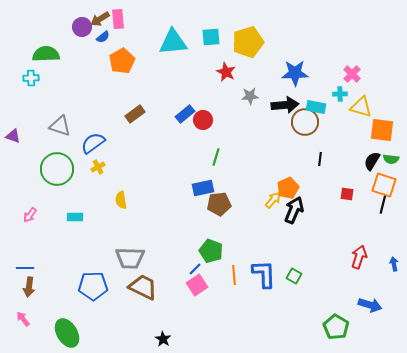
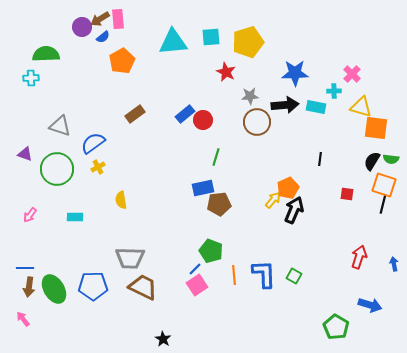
cyan cross at (340, 94): moved 6 px left, 3 px up
brown circle at (305, 122): moved 48 px left
orange square at (382, 130): moved 6 px left, 2 px up
purple triangle at (13, 136): moved 12 px right, 18 px down
green ellipse at (67, 333): moved 13 px left, 44 px up
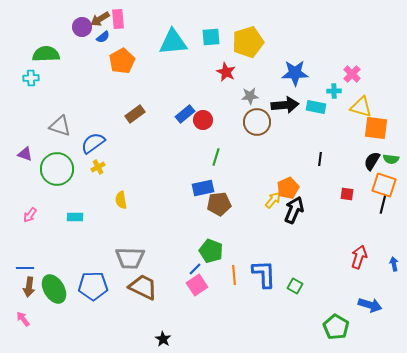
green square at (294, 276): moved 1 px right, 10 px down
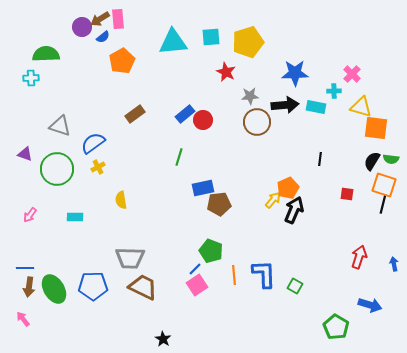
green line at (216, 157): moved 37 px left
